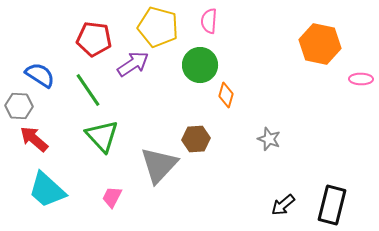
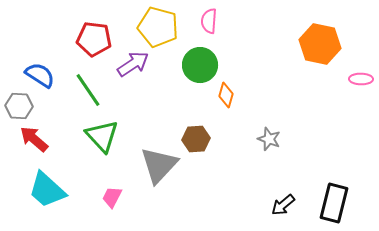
black rectangle: moved 2 px right, 2 px up
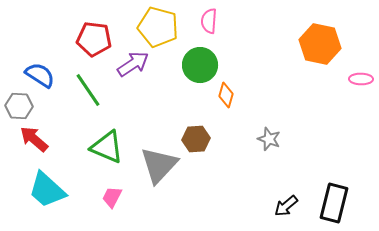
green triangle: moved 5 px right, 11 px down; rotated 24 degrees counterclockwise
black arrow: moved 3 px right, 1 px down
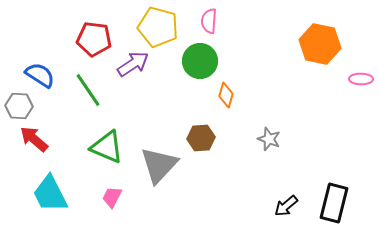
green circle: moved 4 px up
brown hexagon: moved 5 px right, 1 px up
cyan trapezoid: moved 3 px right, 4 px down; rotated 21 degrees clockwise
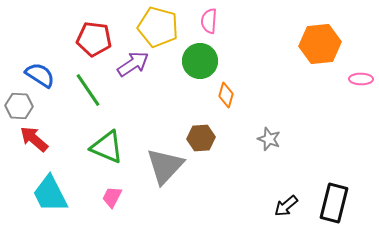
orange hexagon: rotated 18 degrees counterclockwise
gray triangle: moved 6 px right, 1 px down
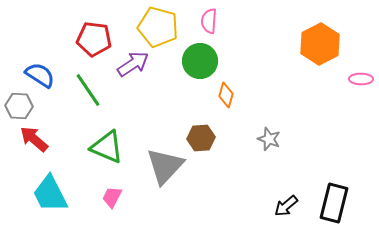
orange hexagon: rotated 21 degrees counterclockwise
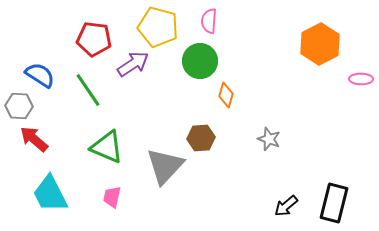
pink trapezoid: rotated 15 degrees counterclockwise
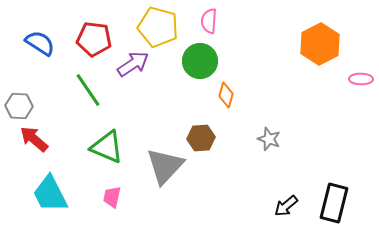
blue semicircle: moved 32 px up
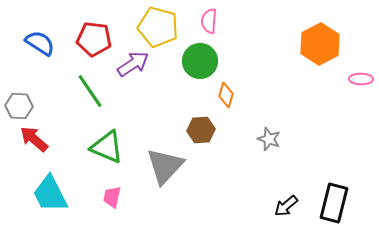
green line: moved 2 px right, 1 px down
brown hexagon: moved 8 px up
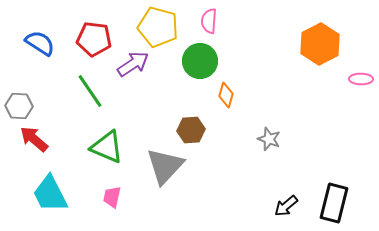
brown hexagon: moved 10 px left
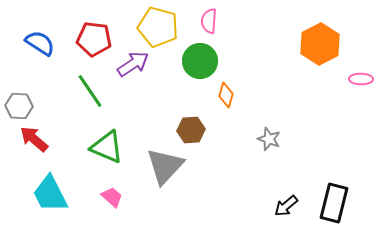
pink trapezoid: rotated 120 degrees clockwise
